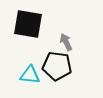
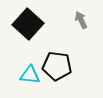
black square: rotated 32 degrees clockwise
gray arrow: moved 15 px right, 22 px up
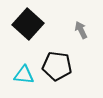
gray arrow: moved 10 px down
cyan triangle: moved 6 px left
